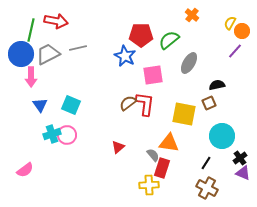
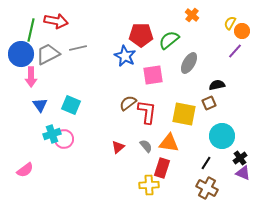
red L-shape: moved 2 px right, 8 px down
pink circle: moved 3 px left, 4 px down
gray semicircle: moved 7 px left, 9 px up
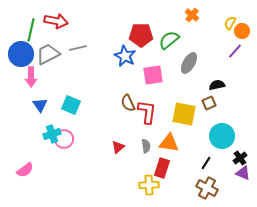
brown semicircle: rotated 78 degrees counterclockwise
gray semicircle: rotated 32 degrees clockwise
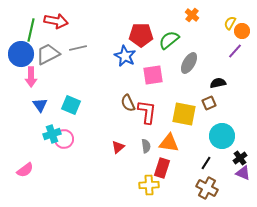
black semicircle: moved 1 px right, 2 px up
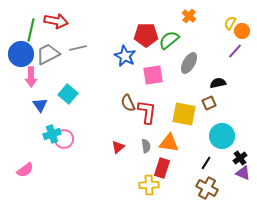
orange cross: moved 3 px left, 1 px down
red pentagon: moved 5 px right
cyan square: moved 3 px left, 11 px up; rotated 18 degrees clockwise
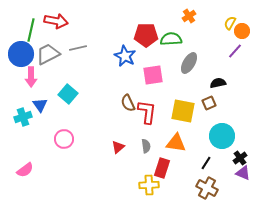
orange cross: rotated 16 degrees clockwise
green semicircle: moved 2 px right, 1 px up; rotated 35 degrees clockwise
yellow square: moved 1 px left, 3 px up
cyan cross: moved 29 px left, 17 px up
orange triangle: moved 7 px right
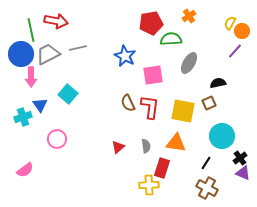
green line: rotated 25 degrees counterclockwise
red pentagon: moved 5 px right, 12 px up; rotated 10 degrees counterclockwise
red L-shape: moved 3 px right, 5 px up
pink circle: moved 7 px left
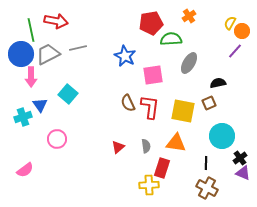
black line: rotated 32 degrees counterclockwise
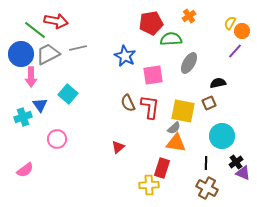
green line: moved 4 px right; rotated 40 degrees counterclockwise
gray semicircle: moved 28 px right, 18 px up; rotated 56 degrees clockwise
black cross: moved 4 px left, 4 px down
